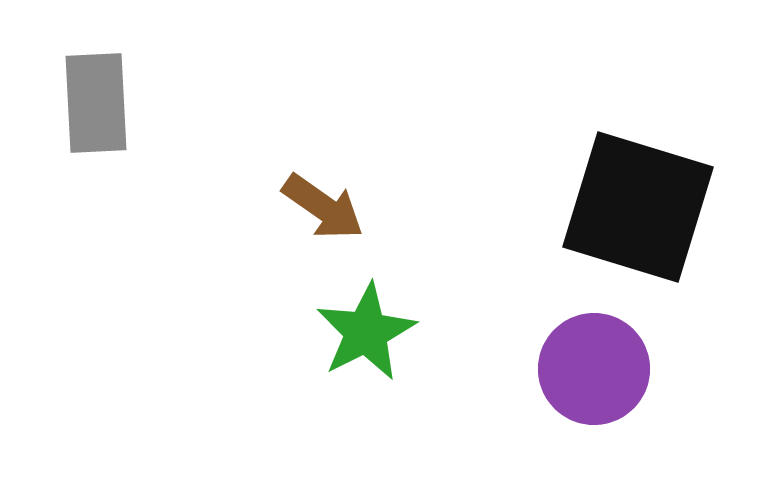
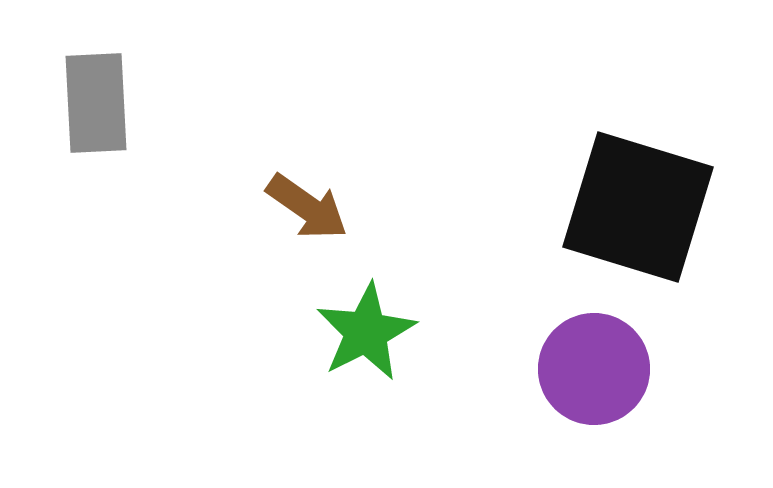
brown arrow: moved 16 px left
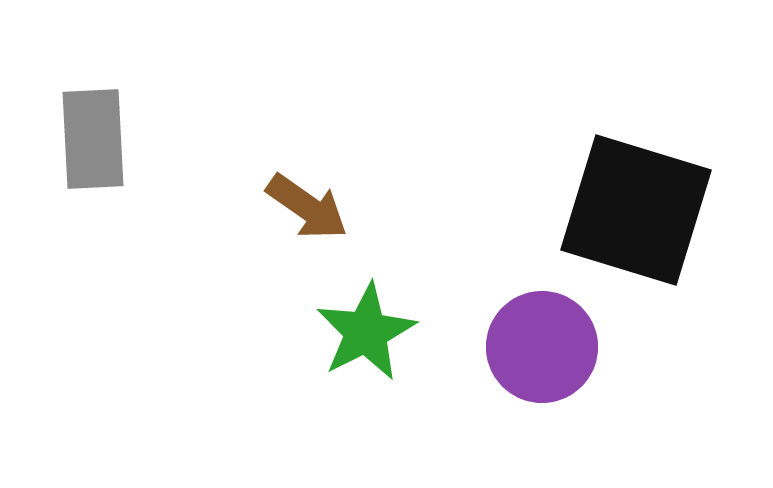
gray rectangle: moved 3 px left, 36 px down
black square: moved 2 px left, 3 px down
purple circle: moved 52 px left, 22 px up
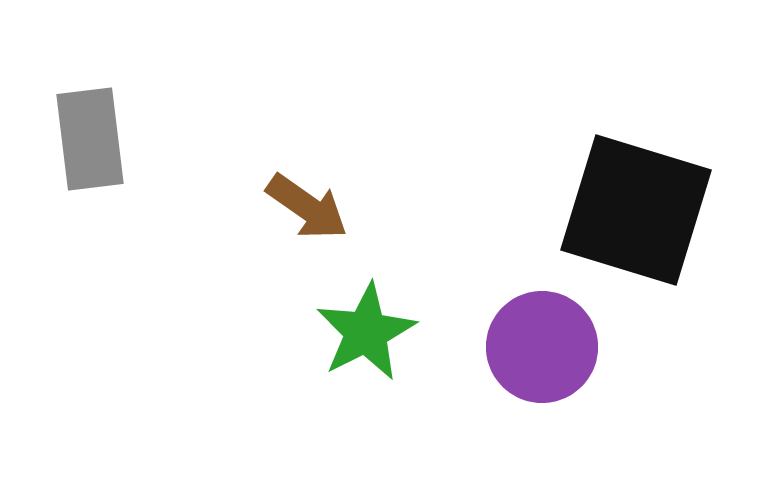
gray rectangle: moved 3 px left; rotated 4 degrees counterclockwise
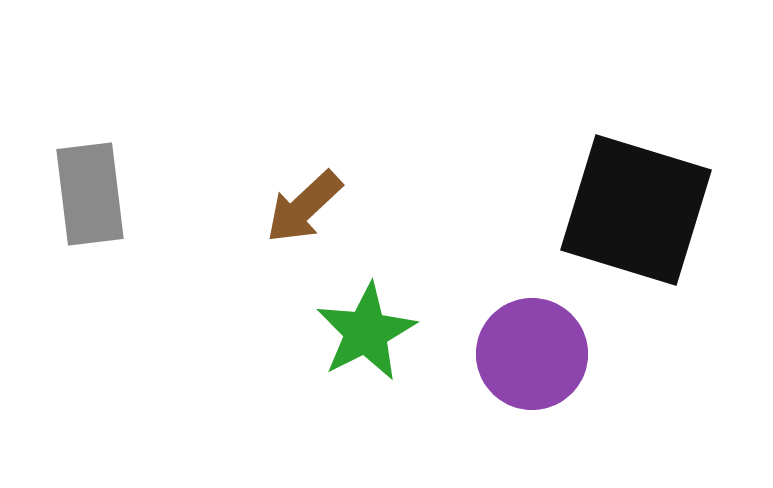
gray rectangle: moved 55 px down
brown arrow: moved 3 px left; rotated 102 degrees clockwise
purple circle: moved 10 px left, 7 px down
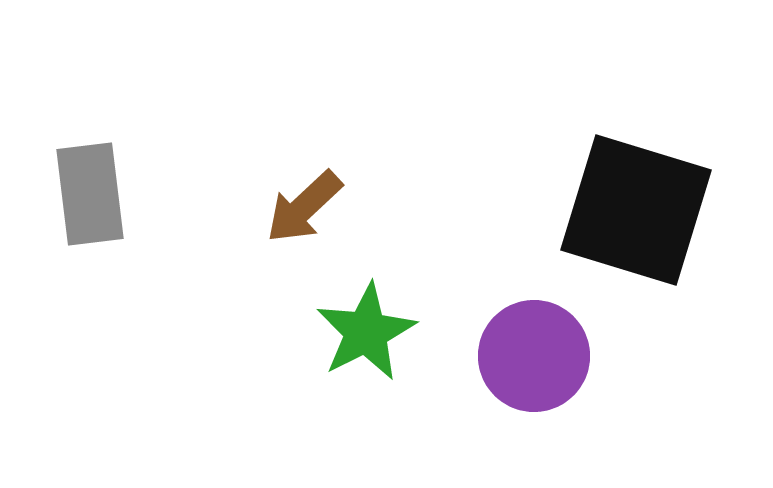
purple circle: moved 2 px right, 2 px down
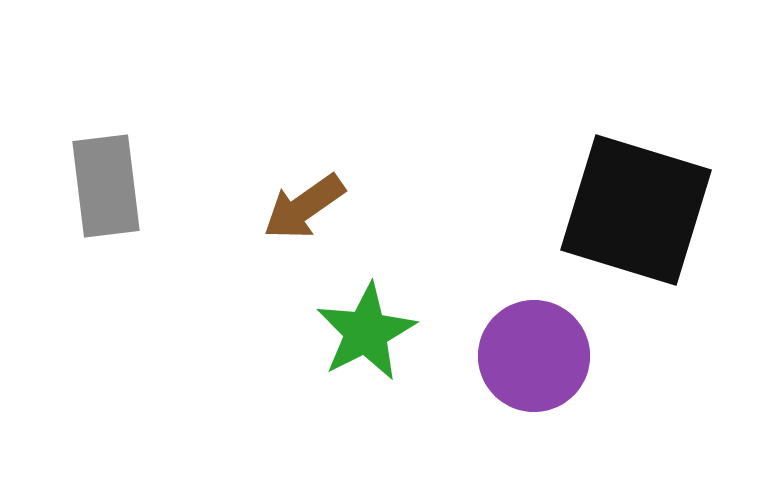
gray rectangle: moved 16 px right, 8 px up
brown arrow: rotated 8 degrees clockwise
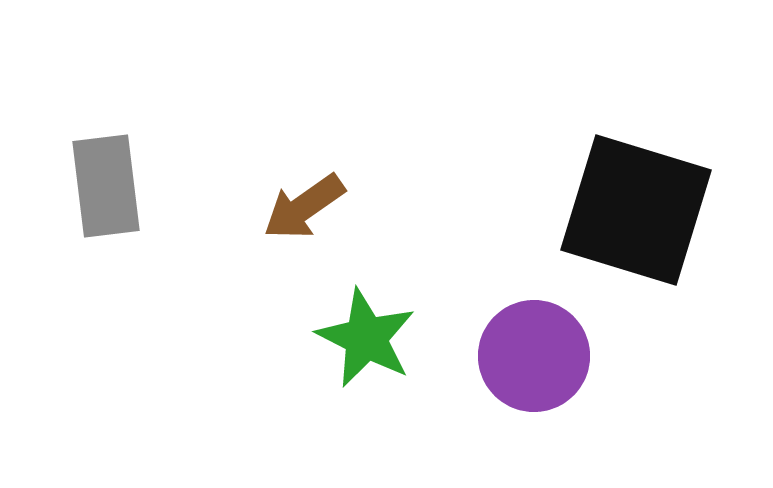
green star: moved 6 px down; rotated 18 degrees counterclockwise
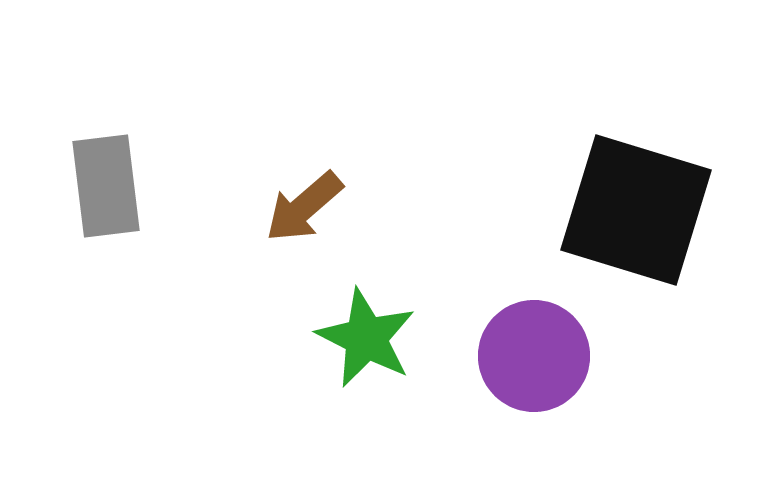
brown arrow: rotated 6 degrees counterclockwise
